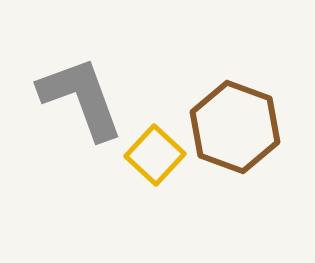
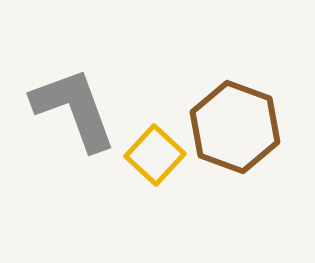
gray L-shape: moved 7 px left, 11 px down
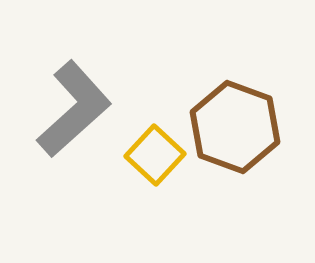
gray L-shape: rotated 68 degrees clockwise
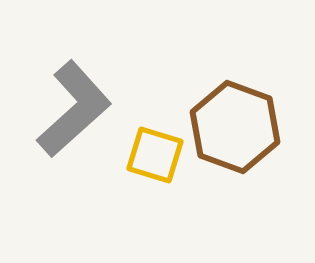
yellow square: rotated 26 degrees counterclockwise
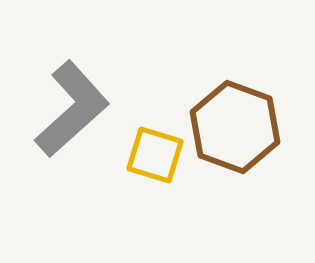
gray L-shape: moved 2 px left
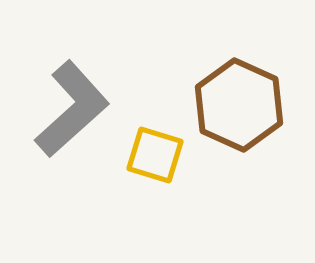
brown hexagon: moved 4 px right, 22 px up; rotated 4 degrees clockwise
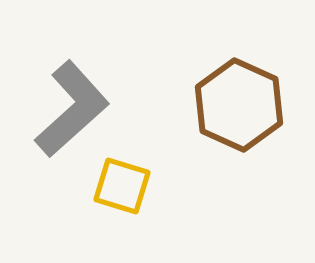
yellow square: moved 33 px left, 31 px down
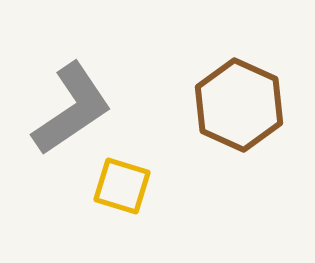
gray L-shape: rotated 8 degrees clockwise
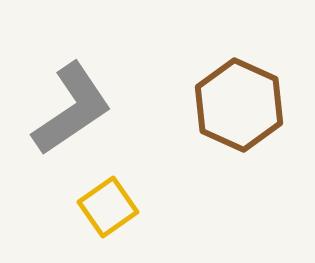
yellow square: moved 14 px left, 21 px down; rotated 38 degrees clockwise
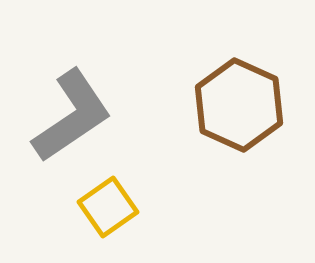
gray L-shape: moved 7 px down
